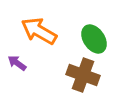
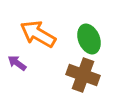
orange arrow: moved 1 px left, 3 px down
green ellipse: moved 5 px left; rotated 12 degrees clockwise
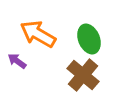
purple arrow: moved 2 px up
brown cross: rotated 20 degrees clockwise
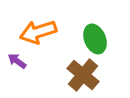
orange arrow: moved 2 px up; rotated 48 degrees counterclockwise
green ellipse: moved 6 px right
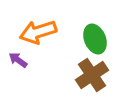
purple arrow: moved 1 px right, 1 px up
brown cross: moved 9 px right; rotated 16 degrees clockwise
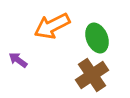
orange arrow: moved 14 px right, 6 px up; rotated 9 degrees counterclockwise
green ellipse: moved 2 px right, 1 px up
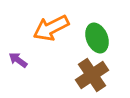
orange arrow: moved 1 px left, 2 px down
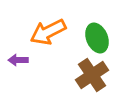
orange arrow: moved 3 px left, 4 px down
purple arrow: rotated 36 degrees counterclockwise
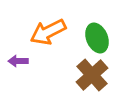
purple arrow: moved 1 px down
brown cross: rotated 8 degrees counterclockwise
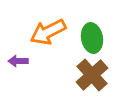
green ellipse: moved 5 px left; rotated 12 degrees clockwise
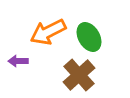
green ellipse: moved 3 px left, 1 px up; rotated 20 degrees counterclockwise
brown cross: moved 13 px left
